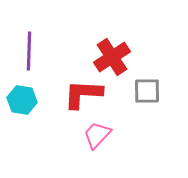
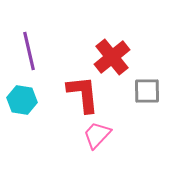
purple line: rotated 15 degrees counterclockwise
red cross: rotated 6 degrees counterclockwise
red L-shape: rotated 81 degrees clockwise
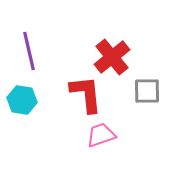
red L-shape: moved 3 px right
pink trapezoid: moved 4 px right; rotated 28 degrees clockwise
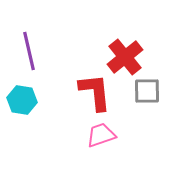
red cross: moved 13 px right
red L-shape: moved 9 px right, 2 px up
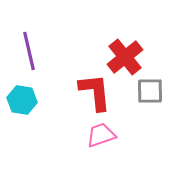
gray square: moved 3 px right
